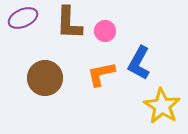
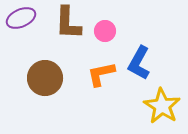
purple ellipse: moved 2 px left
brown L-shape: moved 1 px left
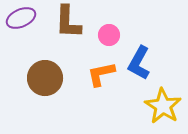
brown L-shape: moved 1 px up
pink circle: moved 4 px right, 4 px down
yellow star: moved 1 px right
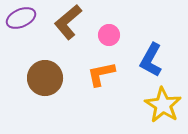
brown L-shape: rotated 48 degrees clockwise
blue L-shape: moved 12 px right, 3 px up
yellow star: moved 1 px up
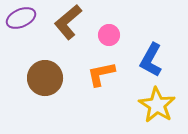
yellow star: moved 6 px left
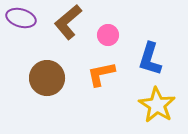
purple ellipse: rotated 40 degrees clockwise
pink circle: moved 1 px left
blue L-shape: moved 1 px left, 1 px up; rotated 12 degrees counterclockwise
brown circle: moved 2 px right
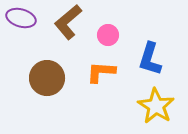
orange L-shape: moved 2 px up; rotated 16 degrees clockwise
yellow star: moved 1 px left, 1 px down
